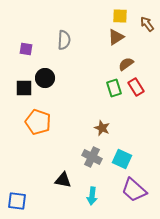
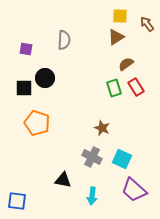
orange pentagon: moved 1 px left, 1 px down
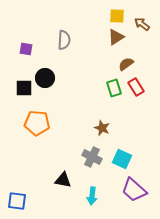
yellow square: moved 3 px left
brown arrow: moved 5 px left; rotated 14 degrees counterclockwise
orange pentagon: rotated 15 degrees counterclockwise
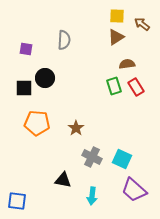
brown semicircle: moved 1 px right; rotated 28 degrees clockwise
green rectangle: moved 2 px up
brown star: moved 26 px left; rotated 14 degrees clockwise
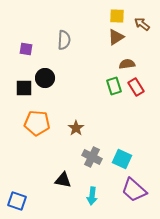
blue square: rotated 12 degrees clockwise
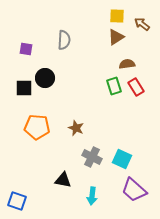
orange pentagon: moved 4 px down
brown star: rotated 14 degrees counterclockwise
